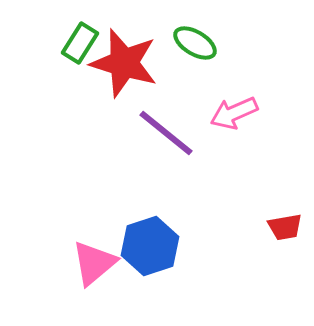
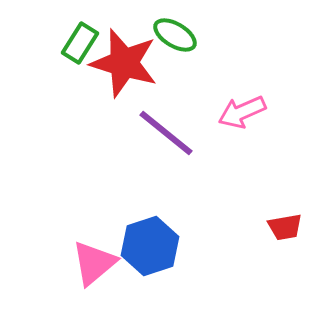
green ellipse: moved 20 px left, 8 px up
pink arrow: moved 8 px right, 1 px up
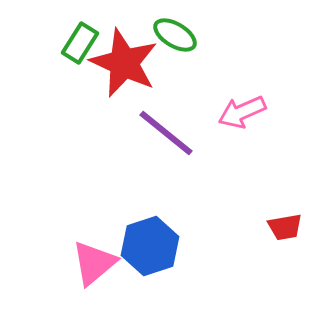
red star: rotated 8 degrees clockwise
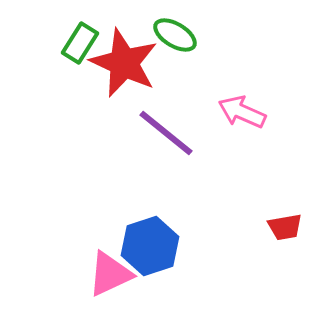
pink arrow: rotated 48 degrees clockwise
pink triangle: moved 16 px right, 11 px down; rotated 15 degrees clockwise
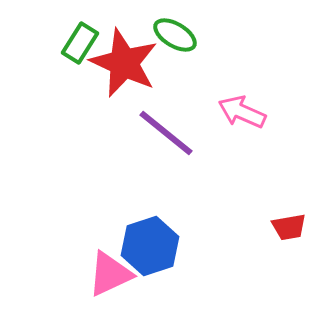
red trapezoid: moved 4 px right
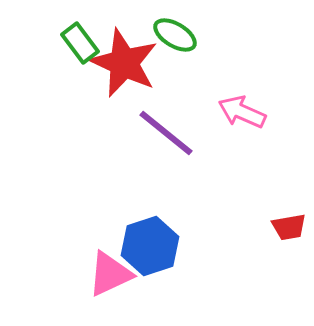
green rectangle: rotated 69 degrees counterclockwise
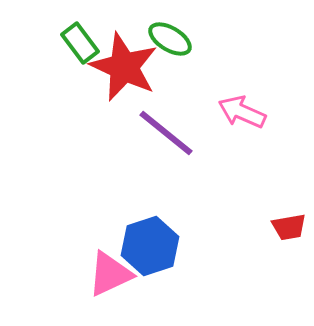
green ellipse: moved 5 px left, 4 px down
red star: moved 4 px down
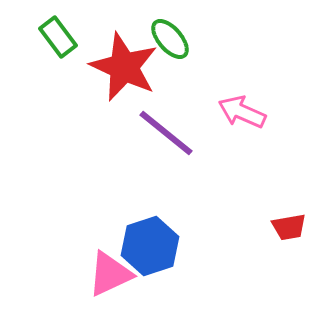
green ellipse: rotated 18 degrees clockwise
green rectangle: moved 22 px left, 6 px up
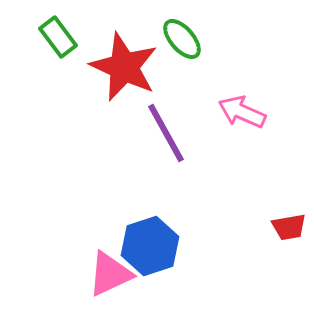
green ellipse: moved 12 px right
purple line: rotated 22 degrees clockwise
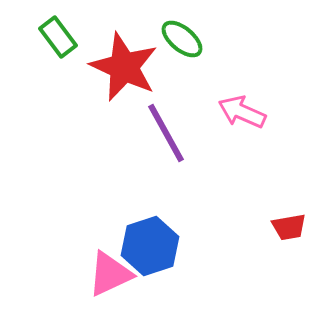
green ellipse: rotated 9 degrees counterclockwise
